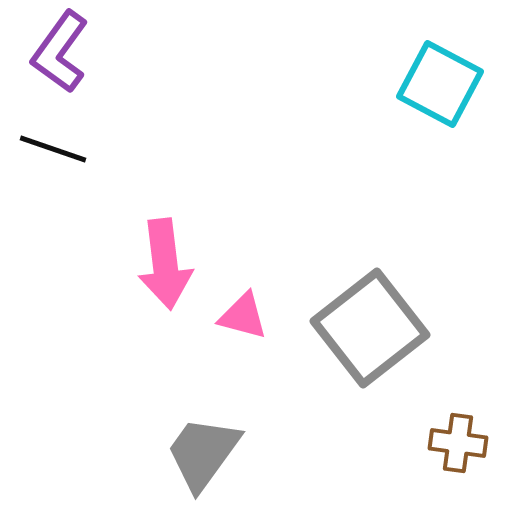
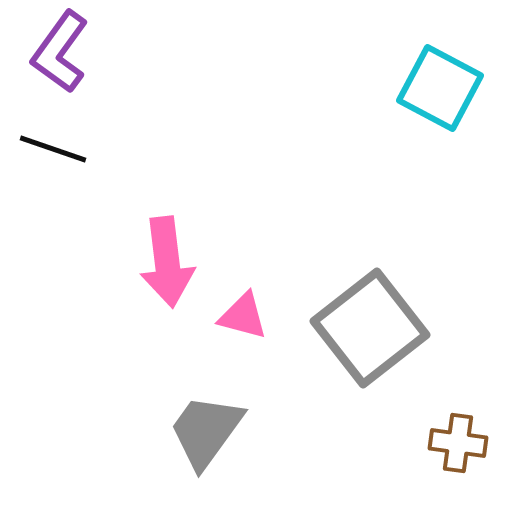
cyan square: moved 4 px down
pink arrow: moved 2 px right, 2 px up
gray trapezoid: moved 3 px right, 22 px up
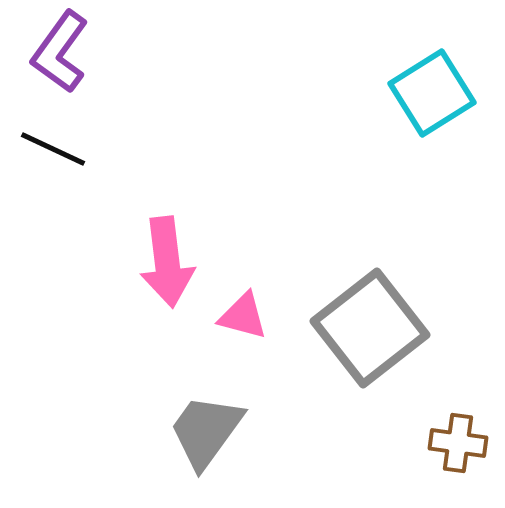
cyan square: moved 8 px left, 5 px down; rotated 30 degrees clockwise
black line: rotated 6 degrees clockwise
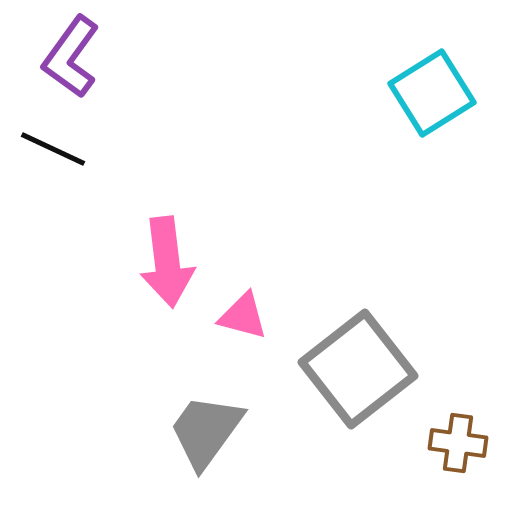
purple L-shape: moved 11 px right, 5 px down
gray square: moved 12 px left, 41 px down
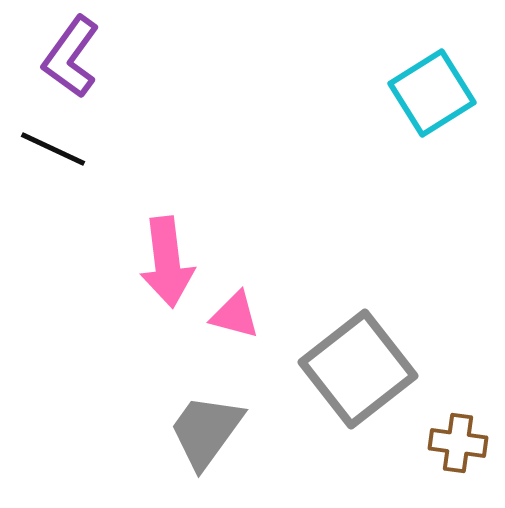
pink triangle: moved 8 px left, 1 px up
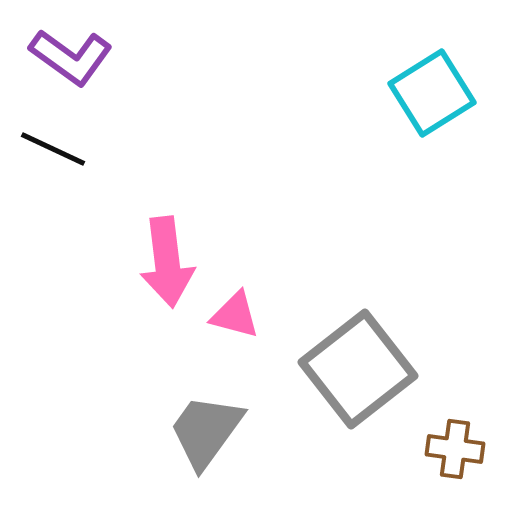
purple L-shape: rotated 90 degrees counterclockwise
brown cross: moved 3 px left, 6 px down
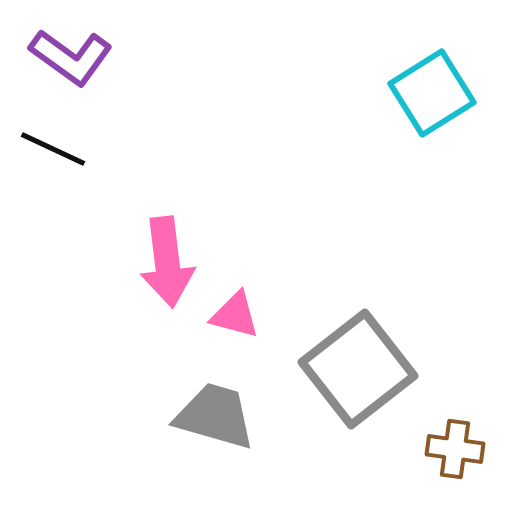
gray trapezoid: moved 9 px right, 15 px up; rotated 70 degrees clockwise
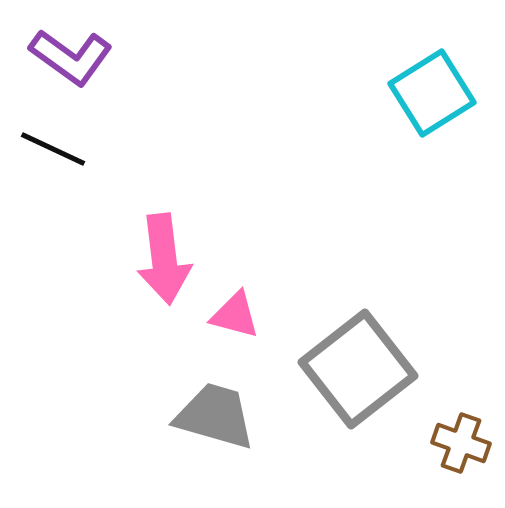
pink arrow: moved 3 px left, 3 px up
brown cross: moved 6 px right, 6 px up; rotated 12 degrees clockwise
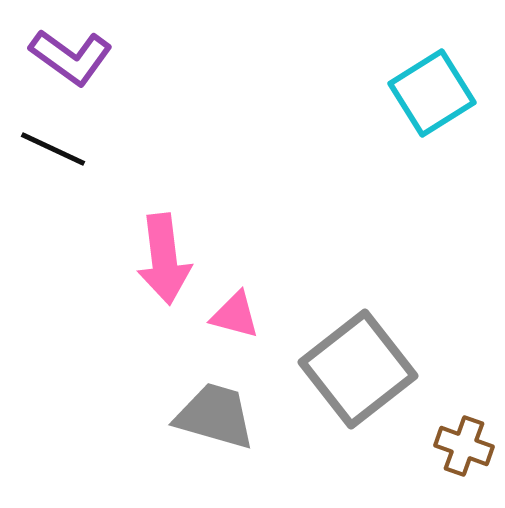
brown cross: moved 3 px right, 3 px down
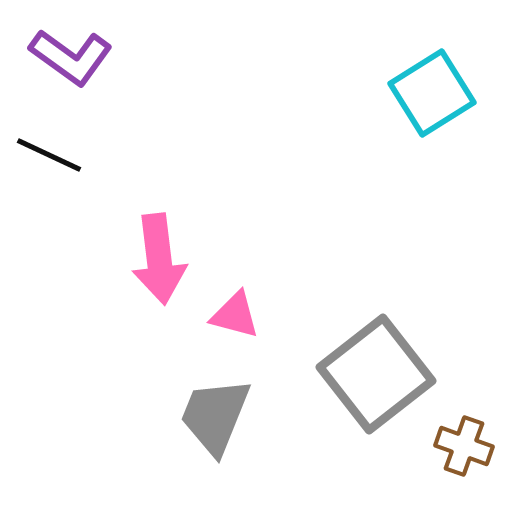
black line: moved 4 px left, 6 px down
pink arrow: moved 5 px left
gray square: moved 18 px right, 5 px down
gray trapezoid: rotated 84 degrees counterclockwise
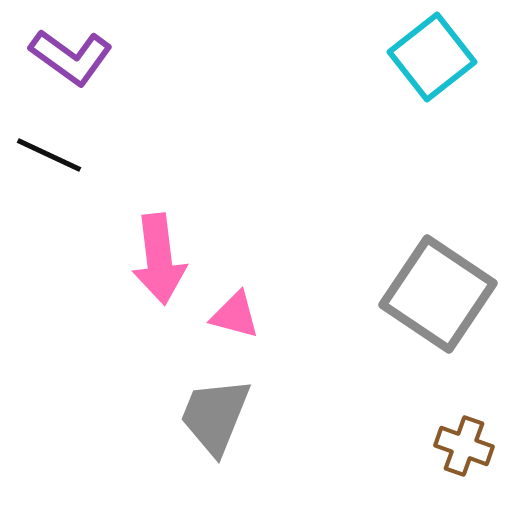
cyan square: moved 36 px up; rotated 6 degrees counterclockwise
gray square: moved 62 px right, 80 px up; rotated 18 degrees counterclockwise
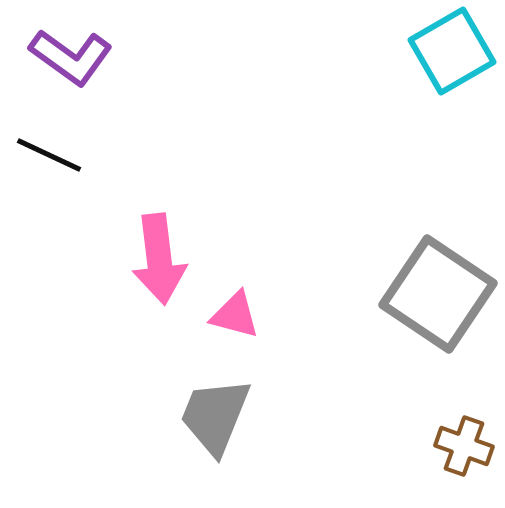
cyan square: moved 20 px right, 6 px up; rotated 8 degrees clockwise
